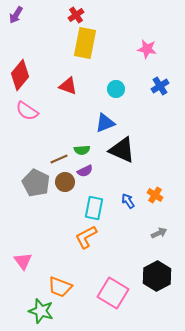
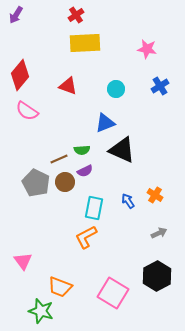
yellow rectangle: rotated 76 degrees clockwise
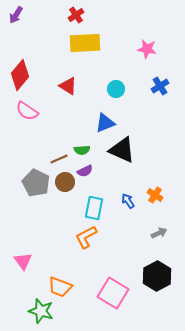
red triangle: rotated 12 degrees clockwise
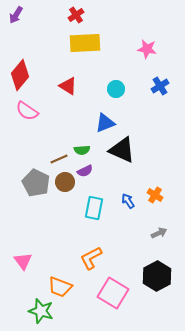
orange L-shape: moved 5 px right, 21 px down
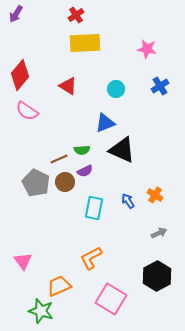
purple arrow: moved 1 px up
orange trapezoid: moved 1 px left, 1 px up; rotated 135 degrees clockwise
pink square: moved 2 px left, 6 px down
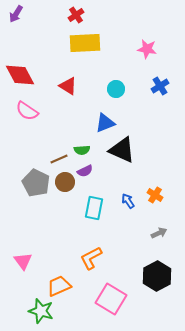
red diamond: rotated 68 degrees counterclockwise
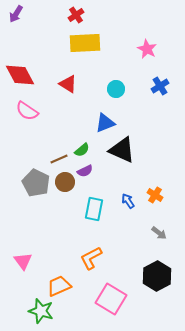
pink star: rotated 18 degrees clockwise
red triangle: moved 2 px up
green semicircle: rotated 35 degrees counterclockwise
cyan rectangle: moved 1 px down
gray arrow: rotated 63 degrees clockwise
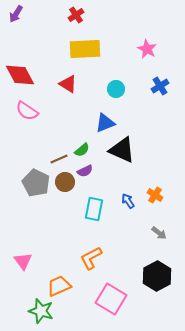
yellow rectangle: moved 6 px down
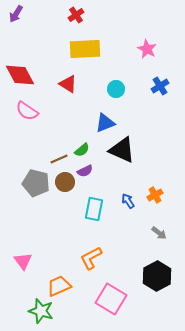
gray pentagon: rotated 12 degrees counterclockwise
orange cross: rotated 28 degrees clockwise
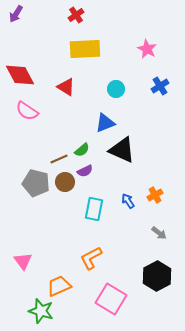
red triangle: moved 2 px left, 3 px down
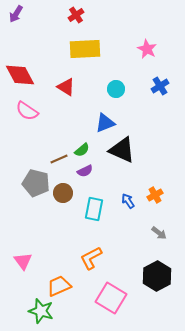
brown circle: moved 2 px left, 11 px down
pink square: moved 1 px up
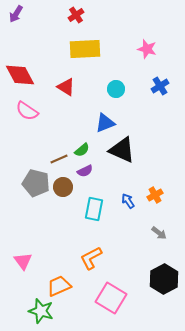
pink star: rotated 12 degrees counterclockwise
brown circle: moved 6 px up
black hexagon: moved 7 px right, 3 px down
